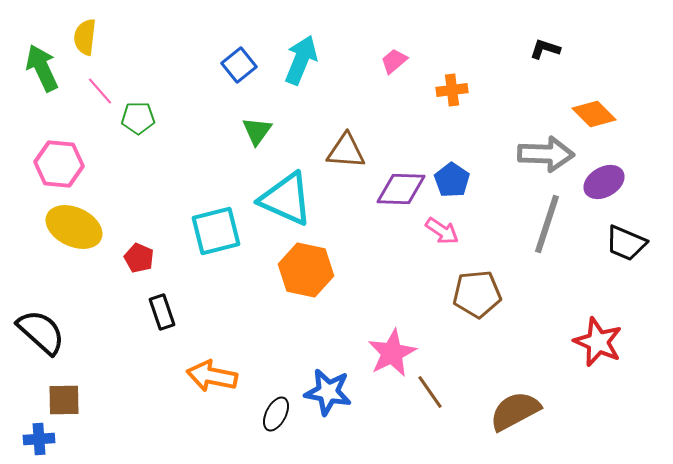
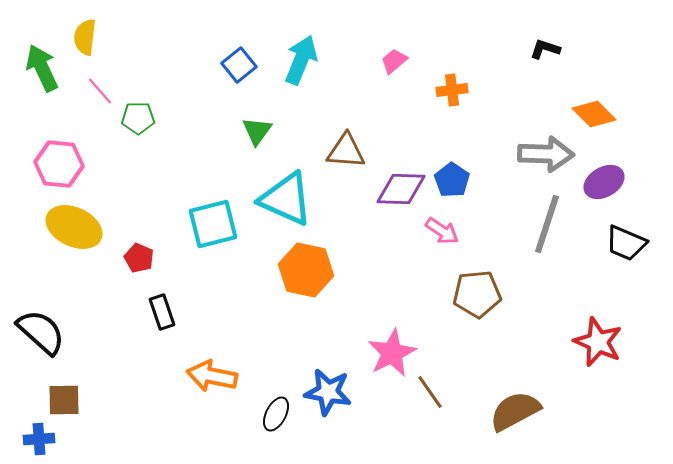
cyan square: moved 3 px left, 7 px up
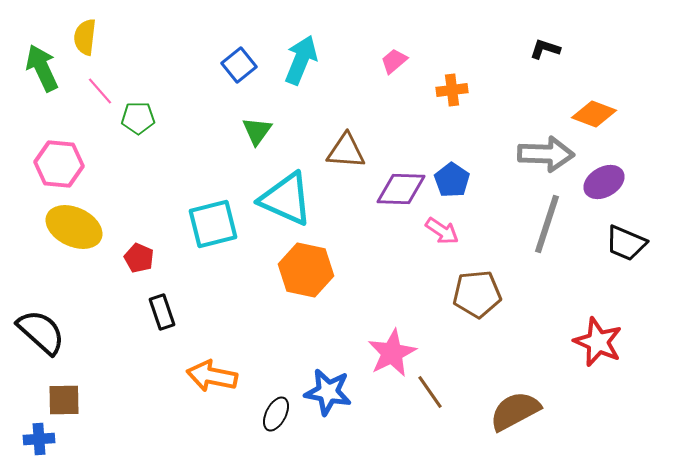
orange diamond: rotated 24 degrees counterclockwise
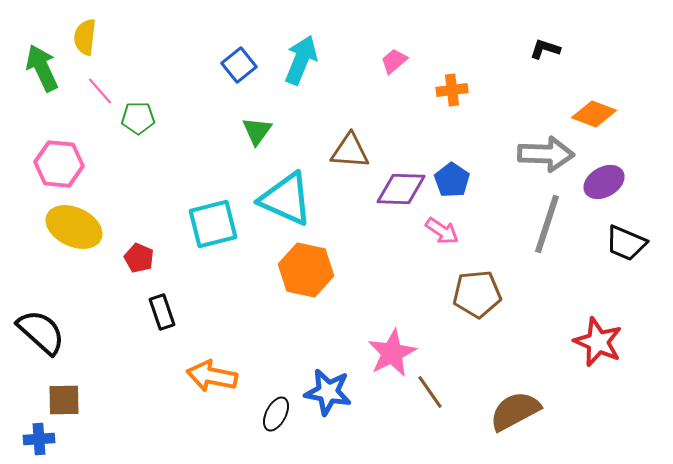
brown triangle: moved 4 px right
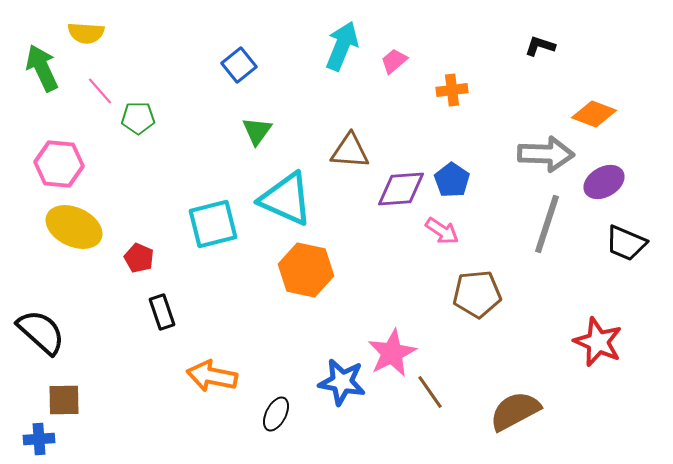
yellow semicircle: moved 1 px right, 4 px up; rotated 93 degrees counterclockwise
black L-shape: moved 5 px left, 3 px up
cyan arrow: moved 41 px right, 14 px up
purple diamond: rotated 6 degrees counterclockwise
blue star: moved 14 px right, 10 px up
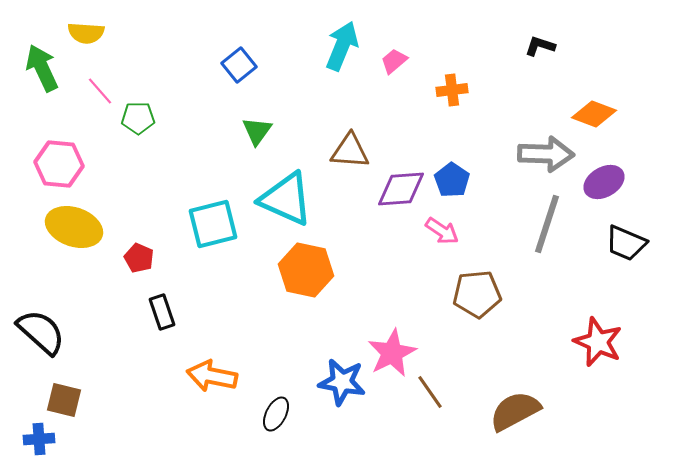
yellow ellipse: rotated 6 degrees counterclockwise
brown square: rotated 15 degrees clockwise
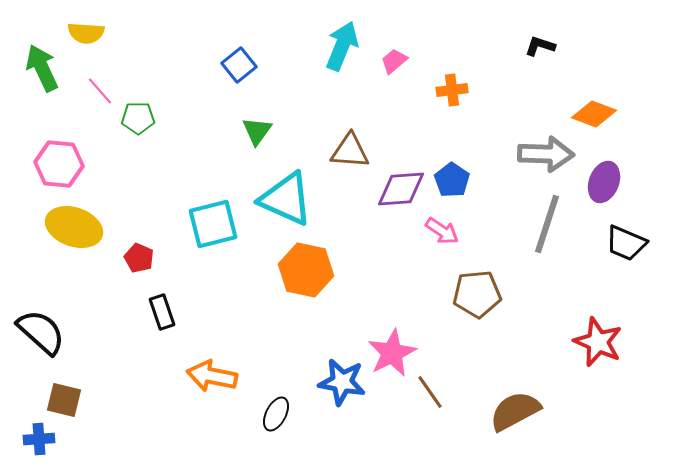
purple ellipse: rotated 39 degrees counterclockwise
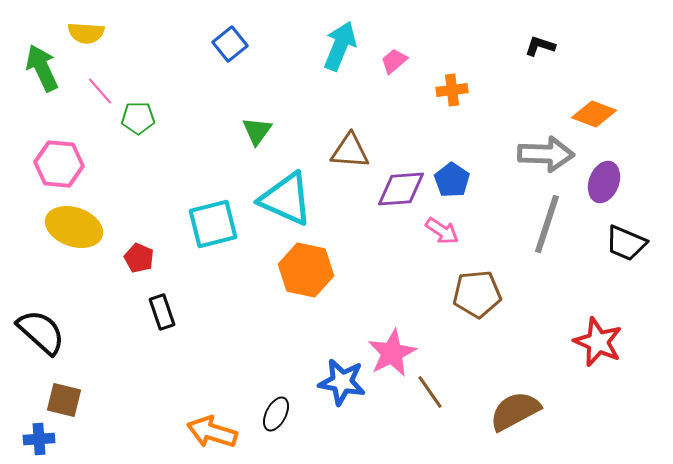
cyan arrow: moved 2 px left
blue square: moved 9 px left, 21 px up
orange arrow: moved 56 px down; rotated 6 degrees clockwise
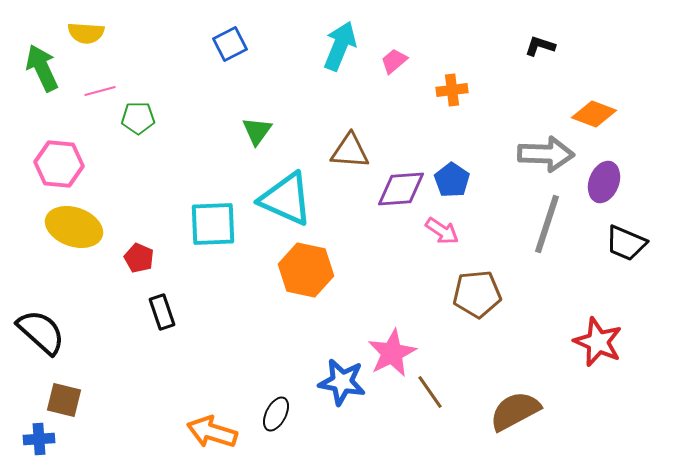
blue square: rotated 12 degrees clockwise
pink line: rotated 64 degrees counterclockwise
cyan square: rotated 12 degrees clockwise
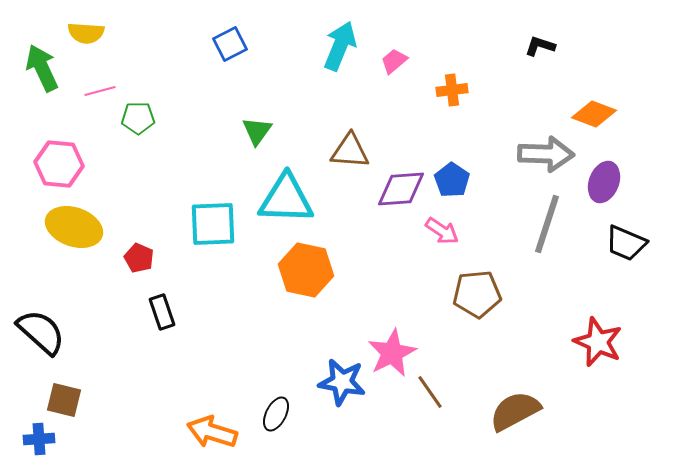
cyan triangle: rotated 22 degrees counterclockwise
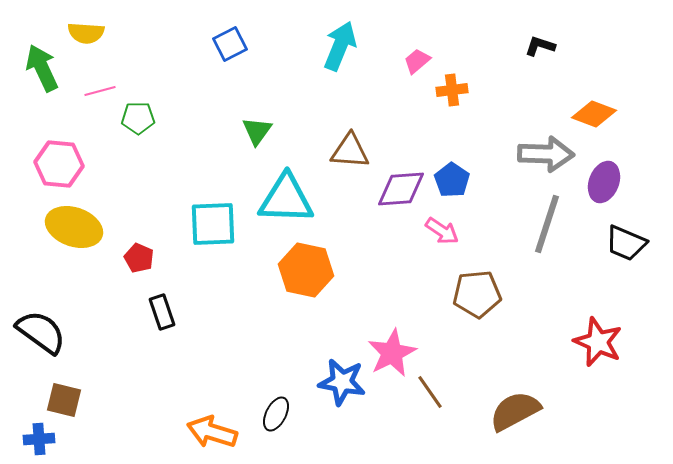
pink trapezoid: moved 23 px right
black semicircle: rotated 6 degrees counterclockwise
